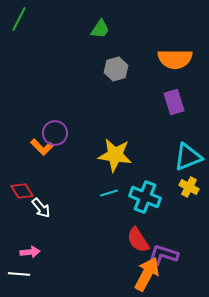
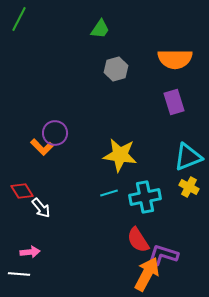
yellow star: moved 5 px right
cyan cross: rotated 32 degrees counterclockwise
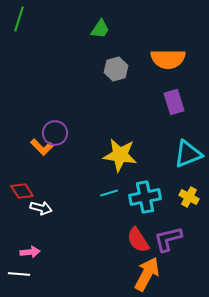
green line: rotated 10 degrees counterclockwise
orange semicircle: moved 7 px left
cyan triangle: moved 3 px up
yellow cross: moved 10 px down
white arrow: rotated 35 degrees counterclockwise
purple L-shape: moved 5 px right, 16 px up; rotated 32 degrees counterclockwise
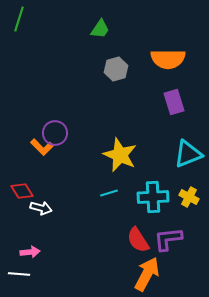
yellow star: rotated 16 degrees clockwise
cyan cross: moved 8 px right; rotated 8 degrees clockwise
purple L-shape: rotated 8 degrees clockwise
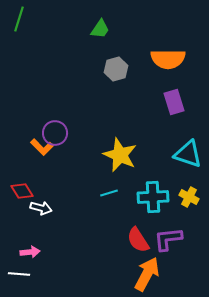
cyan triangle: rotated 40 degrees clockwise
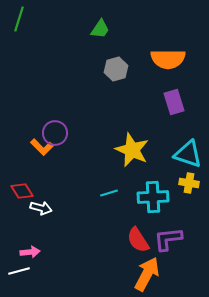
yellow star: moved 12 px right, 5 px up
yellow cross: moved 14 px up; rotated 18 degrees counterclockwise
white line: moved 3 px up; rotated 20 degrees counterclockwise
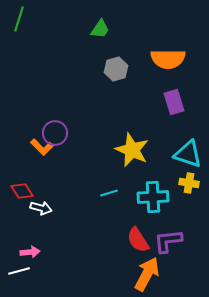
purple L-shape: moved 2 px down
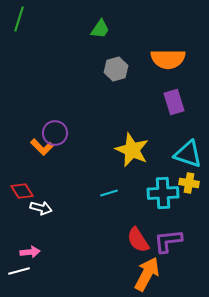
cyan cross: moved 10 px right, 4 px up
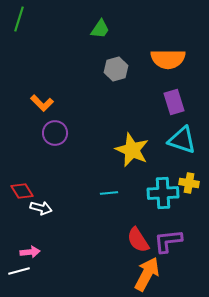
orange L-shape: moved 44 px up
cyan triangle: moved 6 px left, 14 px up
cyan line: rotated 12 degrees clockwise
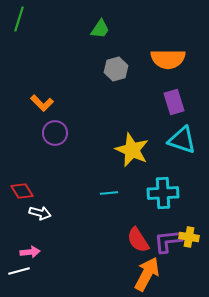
yellow cross: moved 54 px down
white arrow: moved 1 px left, 5 px down
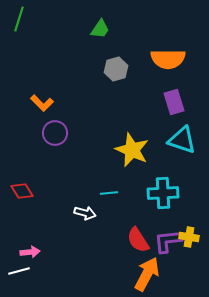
white arrow: moved 45 px right
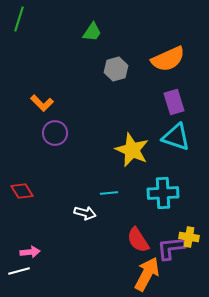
green trapezoid: moved 8 px left, 3 px down
orange semicircle: rotated 24 degrees counterclockwise
cyan triangle: moved 6 px left, 3 px up
purple L-shape: moved 3 px right, 7 px down
